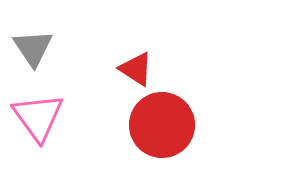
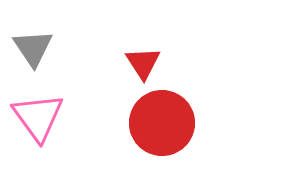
red triangle: moved 7 px right, 6 px up; rotated 24 degrees clockwise
red circle: moved 2 px up
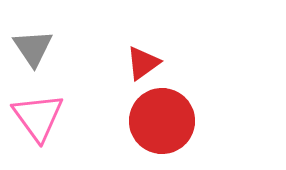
red triangle: rotated 27 degrees clockwise
red circle: moved 2 px up
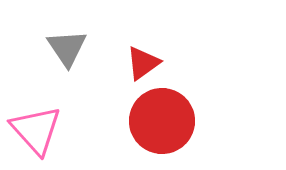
gray triangle: moved 34 px right
pink triangle: moved 2 px left, 13 px down; rotated 6 degrees counterclockwise
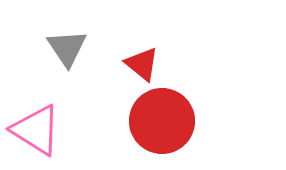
red triangle: moved 1 px left, 1 px down; rotated 45 degrees counterclockwise
pink triangle: rotated 16 degrees counterclockwise
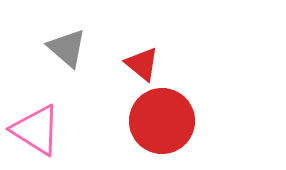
gray triangle: rotated 15 degrees counterclockwise
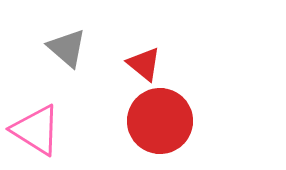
red triangle: moved 2 px right
red circle: moved 2 px left
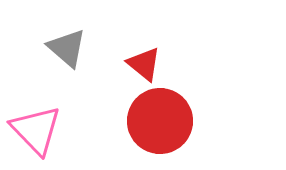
pink triangle: rotated 14 degrees clockwise
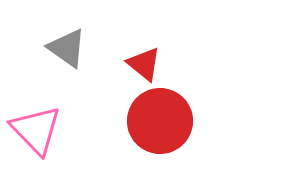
gray triangle: rotated 6 degrees counterclockwise
